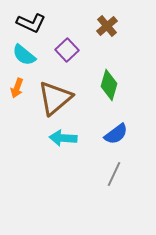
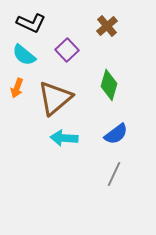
cyan arrow: moved 1 px right
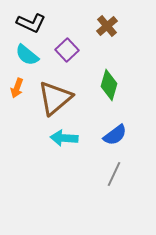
cyan semicircle: moved 3 px right
blue semicircle: moved 1 px left, 1 px down
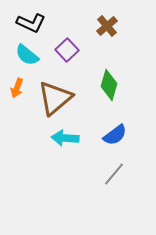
cyan arrow: moved 1 px right
gray line: rotated 15 degrees clockwise
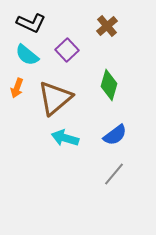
cyan arrow: rotated 12 degrees clockwise
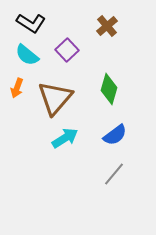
black L-shape: rotated 8 degrees clockwise
green diamond: moved 4 px down
brown triangle: rotated 9 degrees counterclockwise
cyan arrow: rotated 132 degrees clockwise
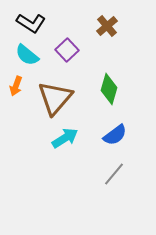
orange arrow: moved 1 px left, 2 px up
